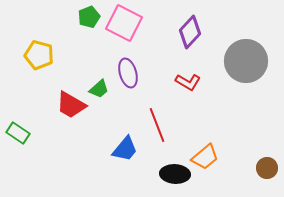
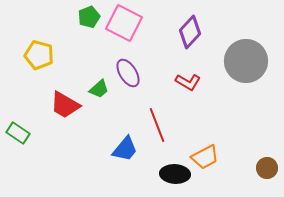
purple ellipse: rotated 16 degrees counterclockwise
red trapezoid: moved 6 px left
orange trapezoid: rotated 12 degrees clockwise
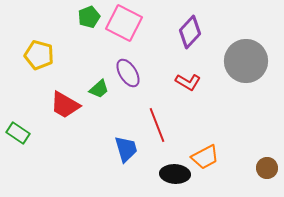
blue trapezoid: moved 1 px right; rotated 56 degrees counterclockwise
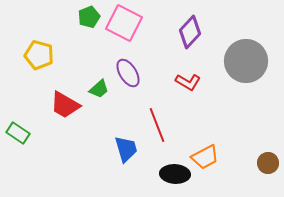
brown circle: moved 1 px right, 5 px up
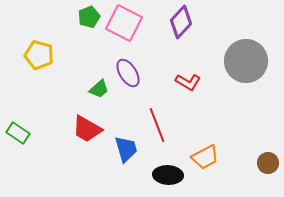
purple diamond: moved 9 px left, 10 px up
red trapezoid: moved 22 px right, 24 px down
black ellipse: moved 7 px left, 1 px down
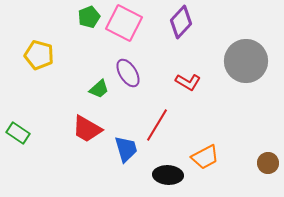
red line: rotated 52 degrees clockwise
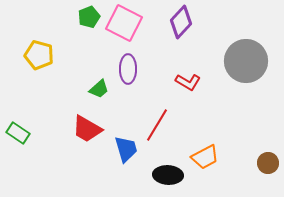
purple ellipse: moved 4 px up; rotated 32 degrees clockwise
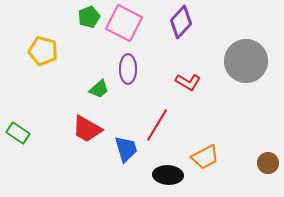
yellow pentagon: moved 4 px right, 4 px up
